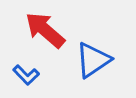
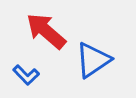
red arrow: moved 1 px right, 1 px down
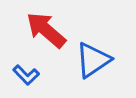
red arrow: moved 1 px up
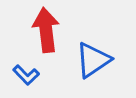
red arrow: rotated 42 degrees clockwise
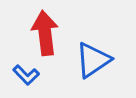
red arrow: moved 1 px left, 3 px down
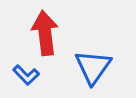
blue triangle: moved 7 px down; rotated 21 degrees counterclockwise
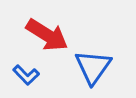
red arrow: moved 2 px right, 2 px down; rotated 129 degrees clockwise
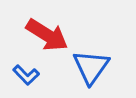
blue triangle: moved 2 px left
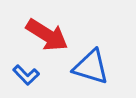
blue triangle: rotated 48 degrees counterclockwise
